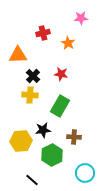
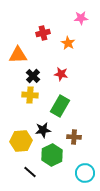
black line: moved 2 px left, 8 px up
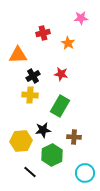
black cross: rotated 16 degrees clockwise
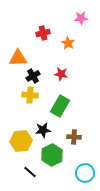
orange triangle: moved 3 px down
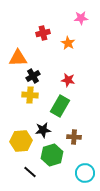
red star: moved 7 px right, 6 px down
green hexagon: rotated 10 degrees clockwise
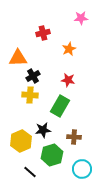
orange star: moved 1 px right, 6 px down; rotated 16 degrees clockwise
yellow hexagon: rotated 20 degrees counterclockwise
cyan circle: moved 3 px left, 4 px up
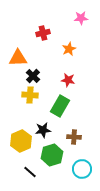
black cross: rotated 16 degrees counterclockwise
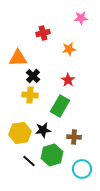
orange star: rotated 16 degrees clockwise
red star: rotated 24 degrees clockwise
yellow hexagon: moved 1 px left, 8 px up; rotated 15 degrees clockwise
black line: moved 1 px left, 11 px up
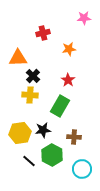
pink star: moved 3 px right
green hexagon: rotated 15 degrees counterclockwise
